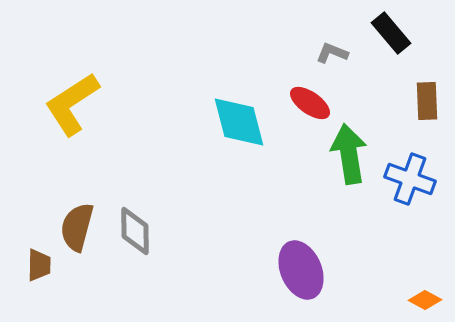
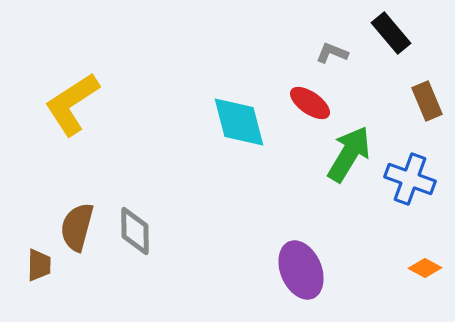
brown rectangle: rotated 21 degrees counterclockwise
green arrow: rotated 40 degrees clockwise
orange diamond: moved 32 px up
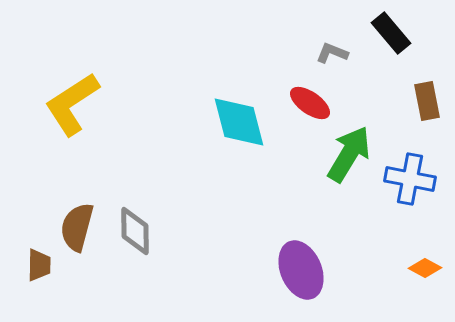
brown rectangle: rotated 12 degrees clockwise
blue cross: rotated 9 degrees counterclockwise
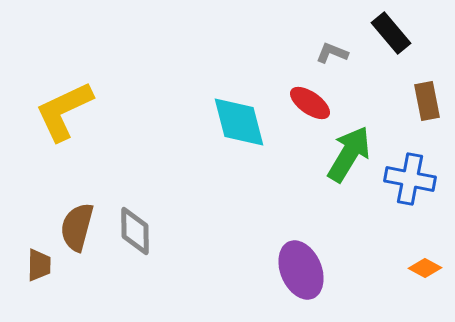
yellow L-shape: moved 8 px left, 7 px down; rotated 8 degrees clockwise
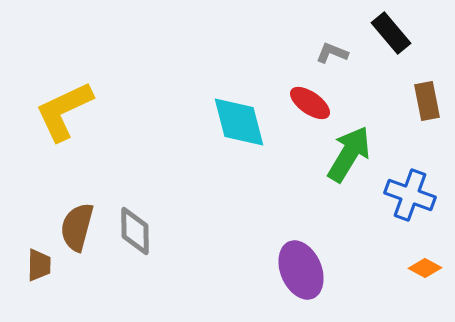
blue cross: moved 16 px down; rotated 9 degrees clockwise
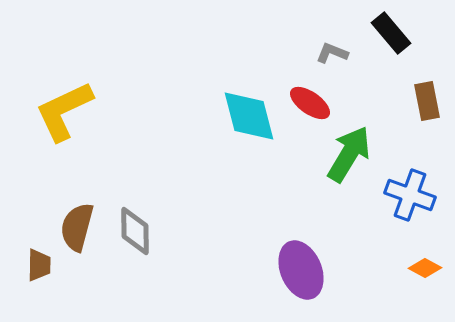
cyan diamond: moved 10 px right, 6 px up
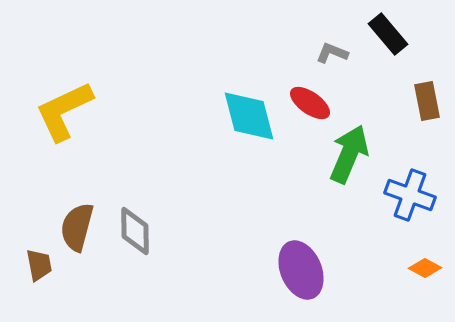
black rectangle: moved 3 px left, 1 px down
green arrow: rotated 8 degrees counterclockwise
brown trapezoid: rotated 12 degrees counterclockwise
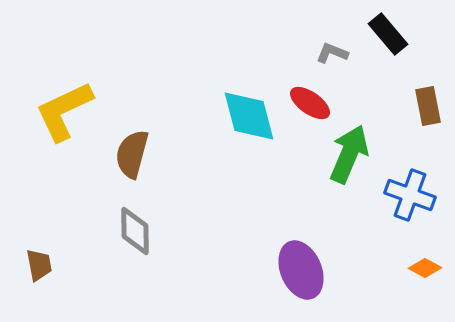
brown rectangle: moved 1 px right, 5 px down
brown semicircle: moved 55 px right, 73 px up
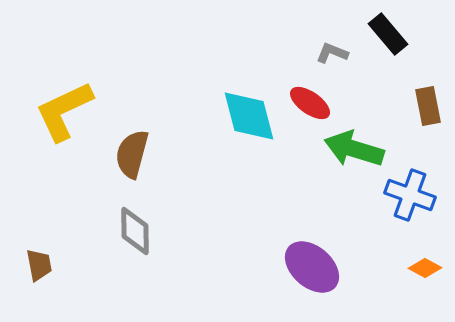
green arrow: moved 5 px right, 5 px up; rotated 96 degrees counterclockwise
purple ellipse: moved 11 px right, 3 px up; rotated 26 degrees counterclockwise
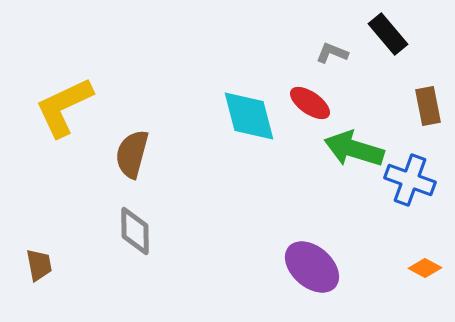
yellow L-shape: moved 4 px up
blue cross: moved 15 px up
